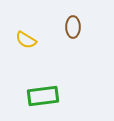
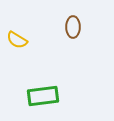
yellow semicircle: moved 9 px left
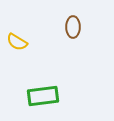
yellow semicircle: moved 2 px down
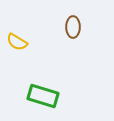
green rectangle: rotated 24 degrees clockwise
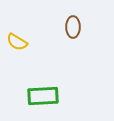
green rectangle: rotated 20 degrees counterclockwise
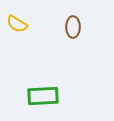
yellow semicircle: moved 18 px up
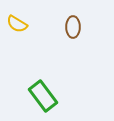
green rectangle: rotated 56 degrees clockwise
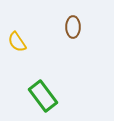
yellow semicircle: moved 18 px down; rotated 25 degrees clockwise
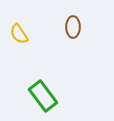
yellow semicircle: moved 2 px right, 8 px up
